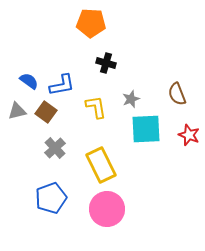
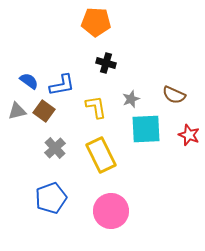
orange pentagon: moved 5 px right, 1 px up
brown semicircle: moved 3 px left, 1 px down; rotated 45 degrees counterclockwise
brown square: moved 2 px left, 1 px up
yellow rectangle: moved 10 px up
pink circle: moved 4 px right, 2 px down
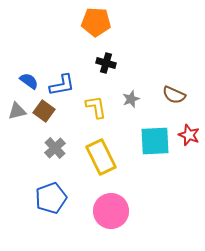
cyan square: moved 9 px right, 12 px down
yellow rectangle: moved 2 px down
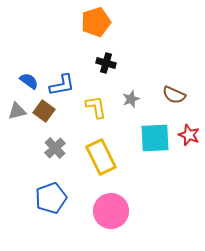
orange pentagon: rotated 20 degrees counterclockwise
cyan square: moved 3 px up
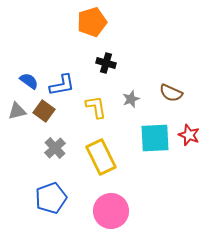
orange pentagon: moved 4 px left
brown semicircle: moved 3 px left, 2 px up
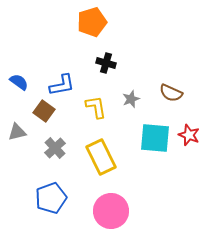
blue semicircle: moved 10 px left, 1 px down
gray triangle: moved 21 px down
cyan square: rotated 8 degrees clockwise
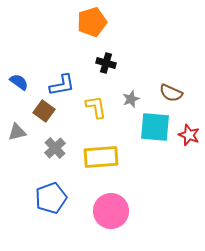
cyan square: moved 11 px up
yellow rectangle: rotated 68 degrees counterclockwise
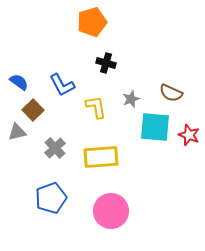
blue L-shape: rotated 72 degrees clockwise
brown square: moved 11 px left, 1 px up; rotated 10 degrees clockwise
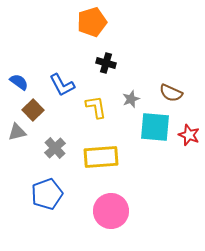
blue pentagon: moved 4 px left, 4 px up
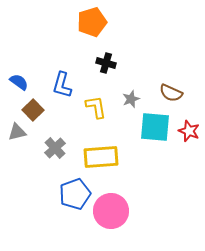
blue L-shape: rotated 44 degrees clockwise
red star: moved 4 px up
blue pentagon: moved 28 px right
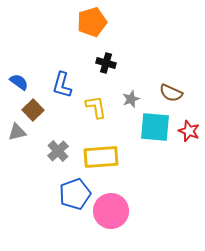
gray cross: moved 3 px right, 3 px down
